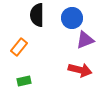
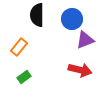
blue circle: moved 1 px down
green rectangle: moved 4 px up; rotated 24 degrees counterclockwise
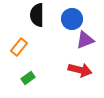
green rectangle: moved 4 px right, 1 px down
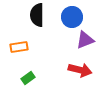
blue circle: moved 2 px up
orange rectangle: rotated 42 degrees clockwise
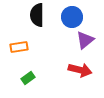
purple triangle: rotated 18 degrees counterclockwise
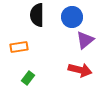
green rectangle: rotated 16 degrees counterclockwise
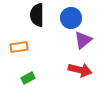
blue circle: moved 1 px left, 1 px down
purple triangle: moved 2 px left
green rectangle: rotated 24 degrees clockwise
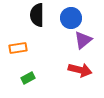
orange rectangle: moved 1 px left, 1 px down
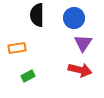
blue circle: moved 3 px right
purple triangle: moved 3 px down; rotated 18 degrees counterclockwise
orange rectangle: moved 1 px left
green rectangle: moved 2 px up
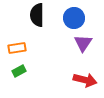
red arrow: moved 5 px right, 10 px down
green rectangle: moved 9 px left, 5 px up
